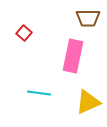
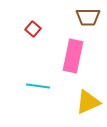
brown trapezoid: moved 1 px up
red square: moved 9 px right, 4 px up
cyan line: moved 1 px left, 7 px up
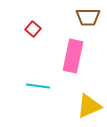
yellow triangle: moved 1 px right, 4 px down
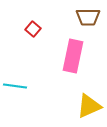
cyan line: moved 23 px left
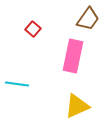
brown trapezoid: moved 2 px down; rotated 55 degrees counterclockwise
cyan line: moved 2 px right, 2 px up
yellow triangle: moved 12 px left
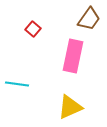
brown trapezoid: moved 1 px right
yellow triangle: moved 7 px left, 1 px down
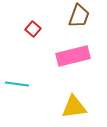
brown trapezoid: moved 10 px left, 3 px up; rotated 15 degrees counterclockwise
pink rectangle: rotated 64 degrees clockwise
yellow triangle: moved 4 px right; rotated 16 degrees clockwise
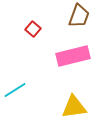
cyan line: moved 2 px left, 6 px down; rotated 40 degrees counterclockwise
